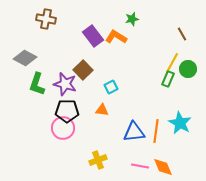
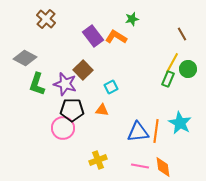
brown cross: rotated 30 degrees clockwise
black pentagon: moved 5 px right, 1 px up
blue triangle: moved 4 px right
orange diamond: rotated 15 degrees clockwise
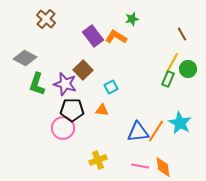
orange line: rotated 25 degrees clockwise
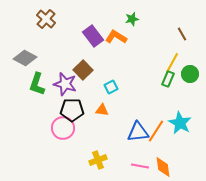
green circle: moved 2 px right, 5 px down
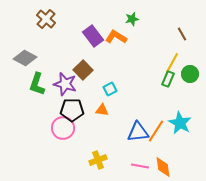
cyan square: moved 1 px left, 2 px down
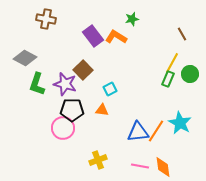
brown cross: rotated 30 degrees counterclockwise
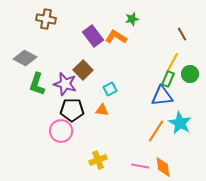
pink circle: moved 2 px left, 3 px down
blue triangle: moved 24 px right, 36 px up
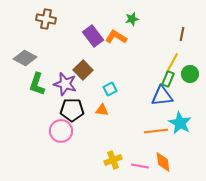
brown line: rotated 40 degrees clockwise
orange line: rotated 50 degrees clockwise
yellow cross: moved 15 px right
orange diamond: moved 5 px up
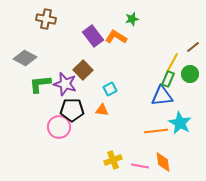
brown line: moved 11 px right, 13 px down; rotated 40 degrees clockwise
green L-shape: moved 3 px right; rotated 65 degrees clockwise
pink circle: moved 2 px left, 4 px up
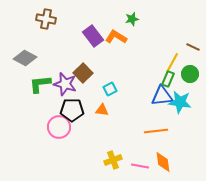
brown line: rotated 64 degrees clockwise
brown square: moved 3 px down
cyan star: moved 21 px up; rotated 20 degrees counterclockwise
